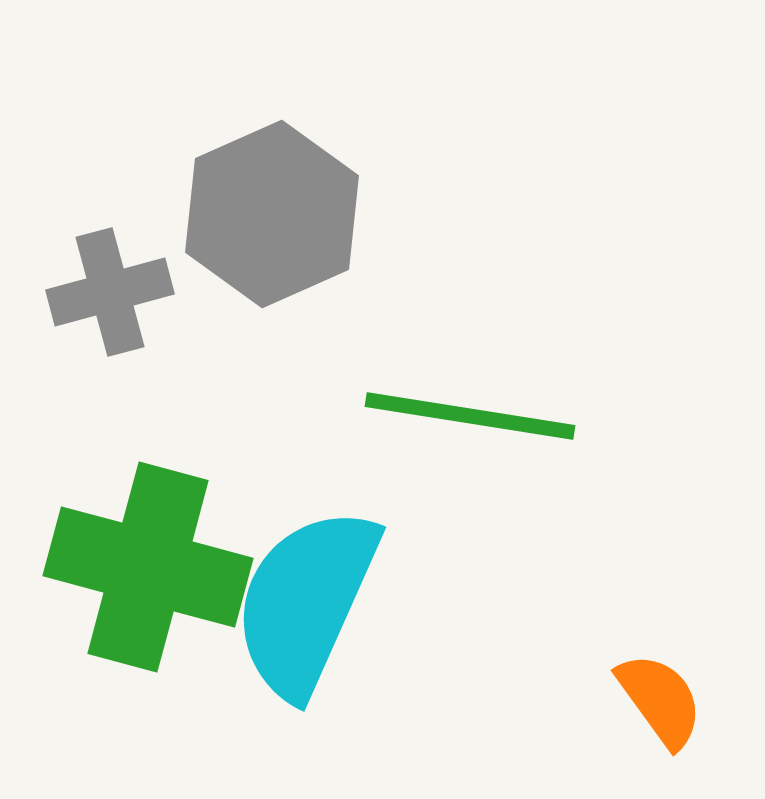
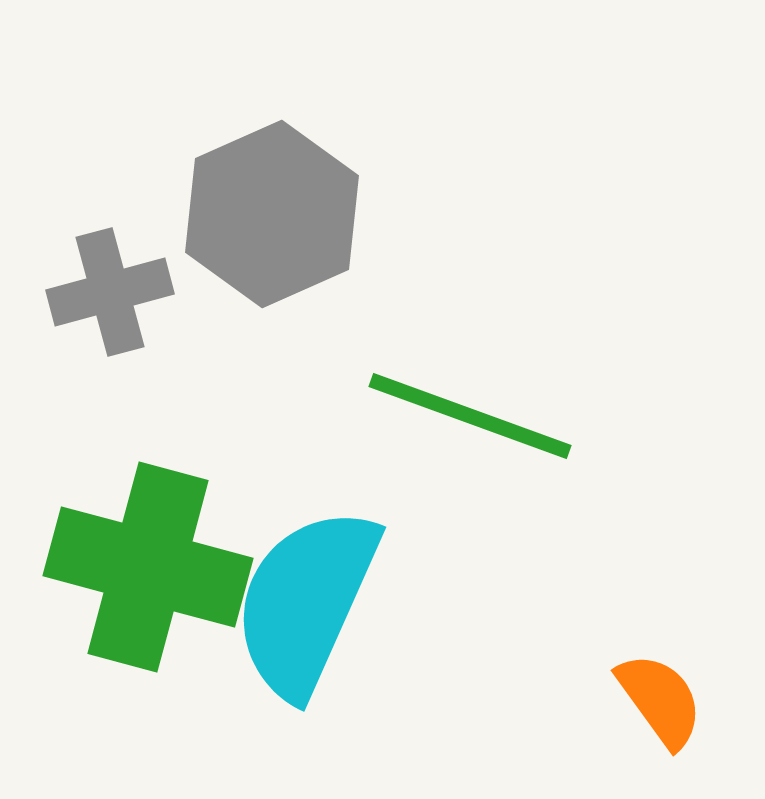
green line: rotated 11 degrees clockwise
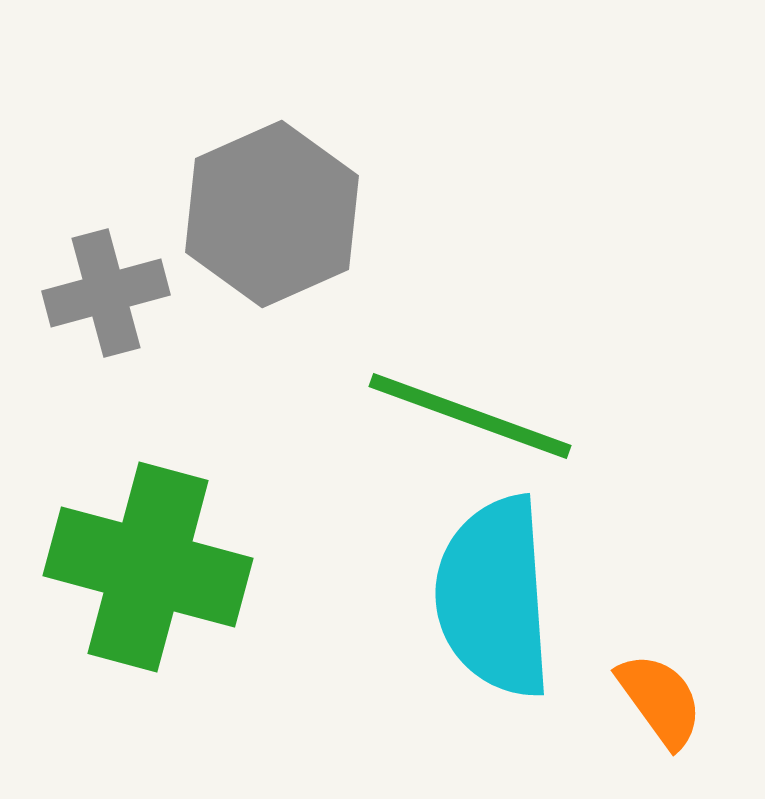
gray cross: moved 4 px left, 1 px down
cyan semicircle: moved 188 px right, 5 px up; rotated 28 degrees counterclockwise
